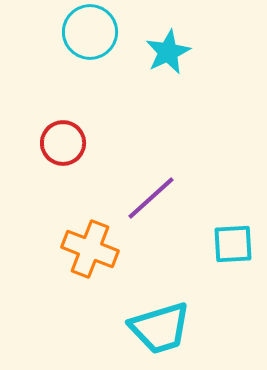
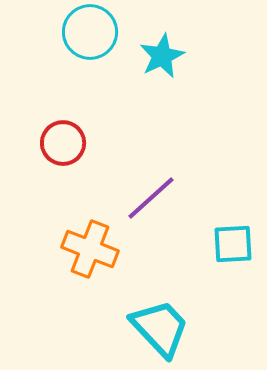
cyan star: moved 6 px left, 4 px down
cyan trapezoid: rotated 116 degrees counterclockwise
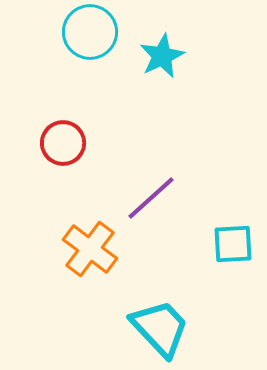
orange cross: rotated 16 degrees clockwise
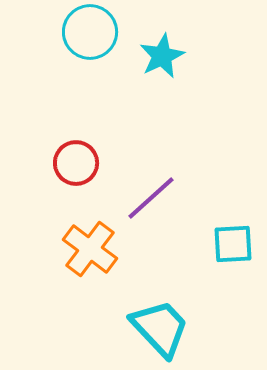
red circle: moved 13 px right, 20 px down
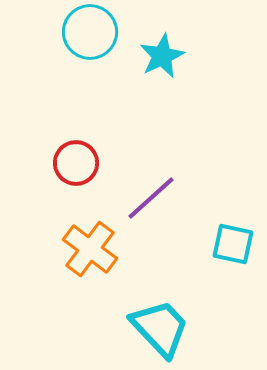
cyan square: rotated 15 degrees clockwise
